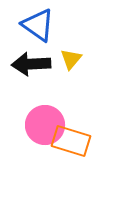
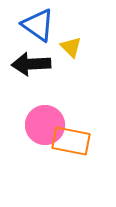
yellow triangle: moved 12 px up; rotated 25 degrees counterclockwise
orange rectangle: rotated 6 degrees counterclockwise
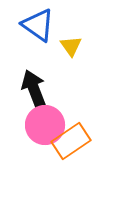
yellow triangle: moved 1 px up; rotated 10 degrees clockwise
black arrow: moved 3 px right, 25 px down; rotated 72 degrees clockwise
orange rectangle: rotated 45 degrees counterclockwise
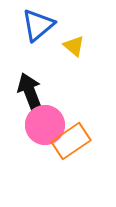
blue triangle: rotated 45 degrees clockwise
yellow triangle: moved 3 px right; rotated 15 degrees counterclockwise
black arrow: moved 4 px left, 3 px down
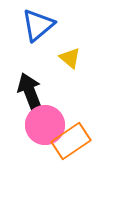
yellow triangle: moved 4 px left, 12 px down
